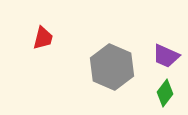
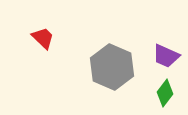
red trapezoid: rotated 60 degrees counterclockwise
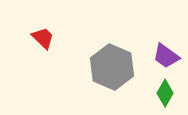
purple trapezoid: rotated 12 degrees clockwise
green diamond: rotated 8 degrees counterclockwise
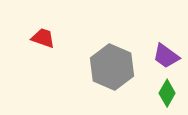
red trapezoid: rotated 25 degrees counterclockwise
green diamond: moved 2 px right
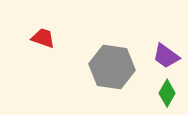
gray hexagon: rotated 15 degrees counterclockwise
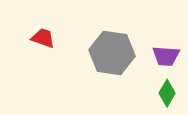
purple trapezoid: rotated 32 degrees counterclockwise
gray hexagon: moved 14 px up
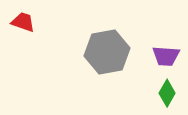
red trapezoid: moved 20 px left, 16 px up
gray hexagon: moved 5 px left, 1 px up; rotated 18 degrees counterclockwise
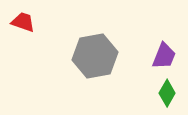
gray hexagon: moved 12 px left, 4 px down
purple trapezoid: moved 2 px left; rotated 72 degrees counterclockwise
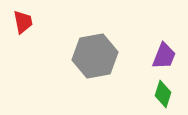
red trapezoid: rotated 60 degrees clockwise
green diamond: moved 4 px left, 1 px down; rotated 12 degrees counterclockwise
